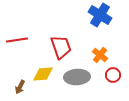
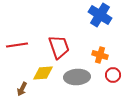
red line: moved 5 px down
red trapezoid: moved 2 px left
orange cross: rotated 21 degrees counterclockwise
yellow diamond: moved 1 px up
brown arrow: moved 2 px right, 2 px down
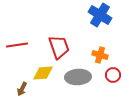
gray ellipse: moved 1 px right
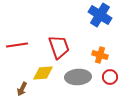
red circle: moved 3 px left, 2 px down
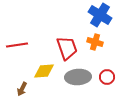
red trapezoid: moved 8 px right, 1 px down
orange cross: moved 5 px left, 13 px up
yellow diamond: moved 1 px right, 2 px up
red circle: moved 3 px left
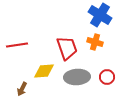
gray ellipse: moved 1 px left
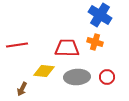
red trapezoid: rotated 70 degrees counterclockwise
yellow diamond: rotated 10 degrees clockwise
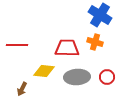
red line: rotated 10 degrees clockwise
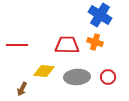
red trapezoid: moved 3 px up
red circle: moved 1 px right
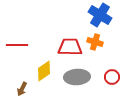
red trapezoid: moved 3 px right, 2 px down
yellow diamond: rotated 40 degrees counterclockwise
red circle: moved 4 px right
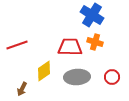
blue cross: moved 8 px left
red line: rotated 20 degrees counterclockwise
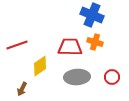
blue cross: rotated 10 degrees counterclockwise
yellow diamond: moved 4 px left, 5 px up
